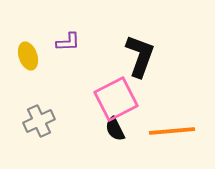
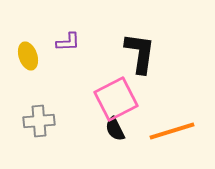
black L-shape: moved 3 px up; rotated 12 degrees counterclockwise
gray cross: rotated 20 degrees clockwise
orange line: rotated 12 degrees counterclockwise
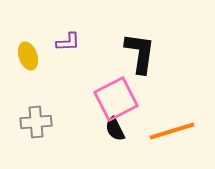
gray cross: moved 3 px left, 1 px down
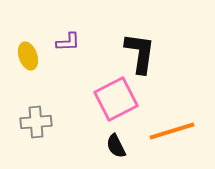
black semicircle: moved 1 px right, 17 px down
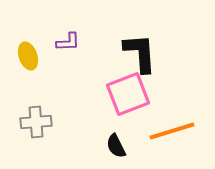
black L-shape: rotated 12 degrees counterclockwise
pink square: moved 12 px right, 5 px up; rotated 6 degrees clockwise
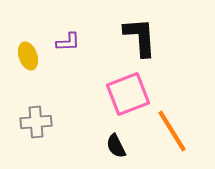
black L-shape: moved 16 px up
orange line: rotated 75 degrees clockwise
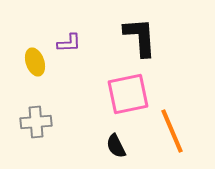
purple L-shape: moved 1 px right, 1 px down
yellow ellipse: moved 7 px right, 6 px down
pink square: rotated 9 degrees clockwise
orange line: rotated 9 degrees clockwise
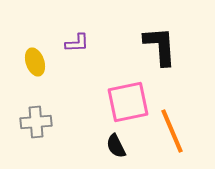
black L-shape: moved 20 px right, 9 px down
purple L-shape: moved 8 px right
pink square: moved 8 px down
